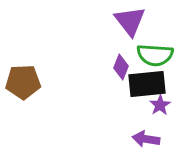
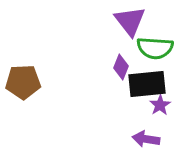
green semicircle: moved 7 px up
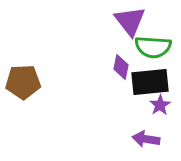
green semicircle: moved 2 px left, 1 px up
purple diamond: rotated 10 degrees counterclockwise
black rectangle: moved 3 px right, 2 px up
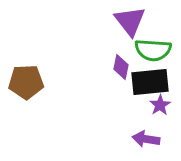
green semicircle: moved 3 px down
brown pentagon: moved 3 px right
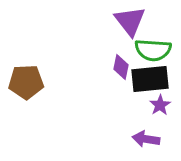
black rectangle: moved 3 px up
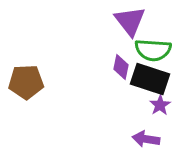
black rectangle: rotated 24 degrees clockwise
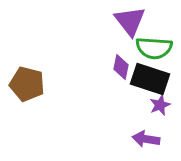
green semicircle: moved 1 px right, 2 px up
brown pentagon: moved 1 px right, 2 px down; rotated 16 degrees clockwise
purple star: rotated 10 degrees clockwise
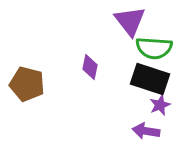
purple diamond: moved 31 px left
purple arrow: moved 8 px up
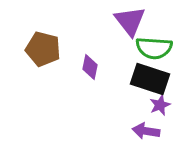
brown pentagon: moved 16 px right, 35 px up
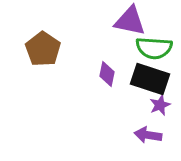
purple triangle: rotated 40 degrees counterclockwise
brown pentagon: rotated 20 degrees clockwise
purple diamond: moved 17 px right, 7 px down
purple arrow: moved 2 px right, 4 px down
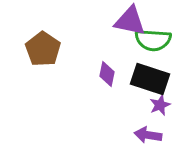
green semicircle: moved 1 px left, 8 px up
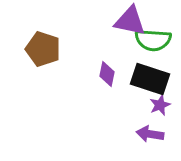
brown pentagon: rotated 16 degrees counterclockwise
purple arrow: moved 2 px right, 1 px up
